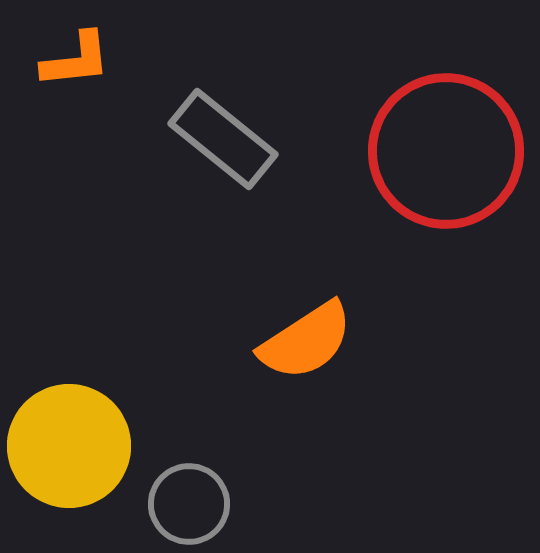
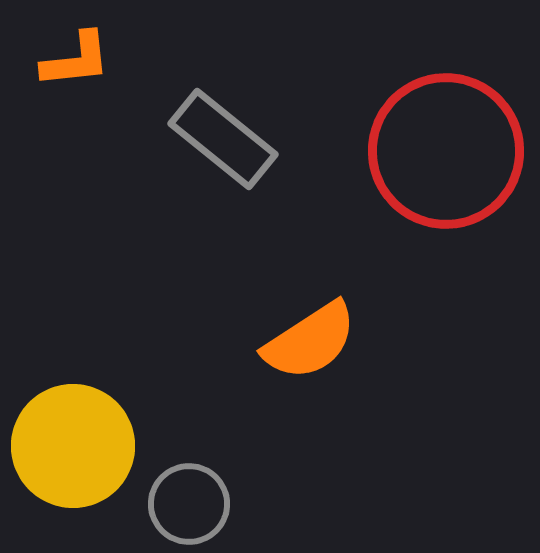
orange semicircle: moved 4 px right
yellow circle: moved 4 px right
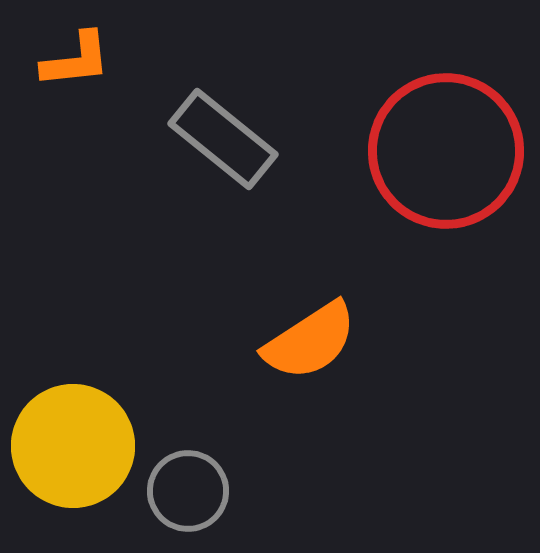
gray circle: moved 1 px left, 13 px up
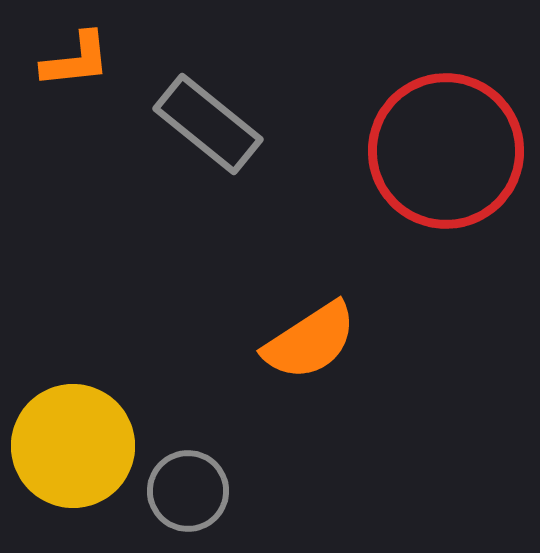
gray rectangle: moved 15 px left, 15 px up
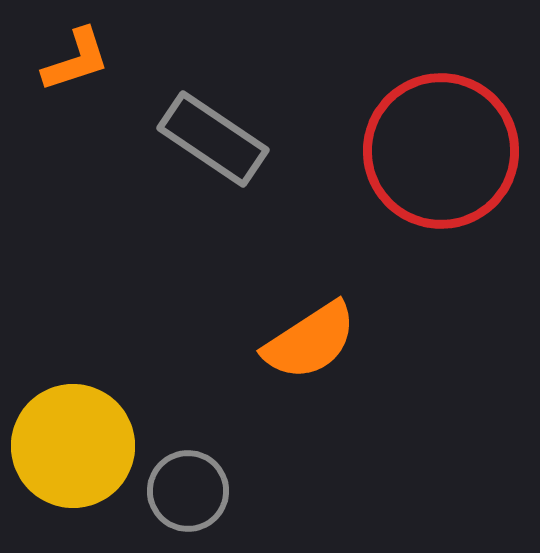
orange L-shape: rotated 12 degrees counterclockwise
gray rectangle: moved 5 px right, 15 px down; rotated 5 degrees counterclockwise
red circle: moved 5 px left
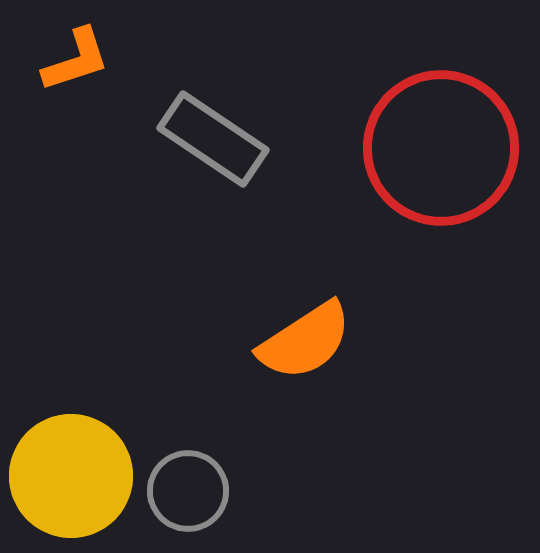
red circle: moved 3 px up
orange semicircle: moved 5 px left
yellow circle: moved 2 px left, 30 px down
